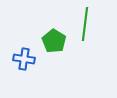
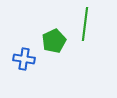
green pentagon: rotated 15 degrees clockwise
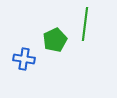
green pentagon: moved 1 px right, 1 px up
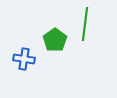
green pentagon: rotated 10 degrees counterclockwise
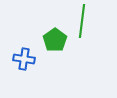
green line: moved 3 px left, 3 px up
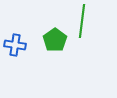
blue cross: moved 9 px left, 14 px up
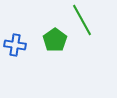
green line: moved 1 px up; rotated 36 degrees counterclockwise
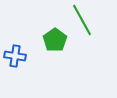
blue cross: moved 11 px down
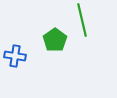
green line: rotated 16 degrees clockwise
